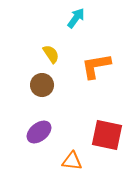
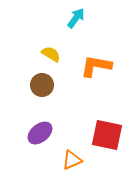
yellow semicircle: rotated 24 degrees counterclockwise
orange L-shape: rotated 20 degrees clockwise
purple ellipse: moved 1 px right, 1 px down
orange triangle: moved 1 px up; rotated 30 degrees counterclockwise
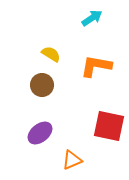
cyan arrow: moved 16 px right; rotated 20 degrees clockwise
red square: moved 2 px right, 9 px up
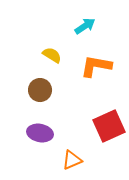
cyan arrow: moved 7 px left, 8 px down
yellow semicircle: moved 1 px right, 1 px down
brown circle: moved 2 px left, 5 px down
red square: rotated 36 degrees counterclockwise
purple ellipse: rotated 50 degrees clockwise
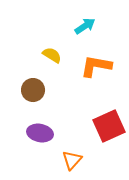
brown circle: moved 7 px left
orange triangle: rotated 25 degrees counterclockwise
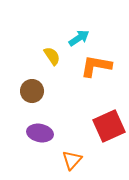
cyan arrow: moved 6 px left, 12 px down
yellow semicircle: moved 1 px down; rotated 24 degrees clockwise
brown circle: moved 1 px left, 1 px down
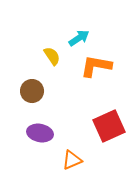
orange triangle: rotated 25 degrees clockwise
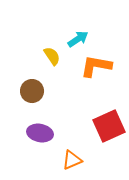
cyan arrow: moved 1 px left, 1 px down
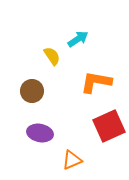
orange L-shape: moved 16 px down
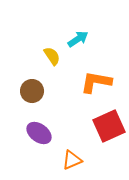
purple ellipse: moved 1 px left; rotated 25 degrees clockwise
